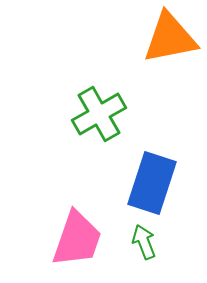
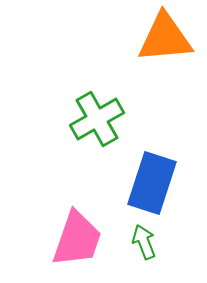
orange triangle: moved 5 px left; rotated 6 degrees clockwise
green cross: moved 2 px left, 5 px down
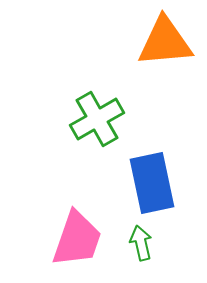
orange triangle: moved 4 px down
blue rectangle: rotated 30 degrees counterclockwise
green arrow: moved 3 px left, 1 px down; rotated 8 degrees clockwise
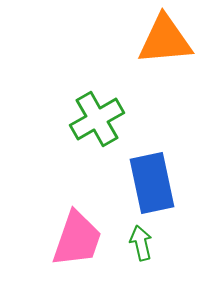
orange triangle: moved 2 px up
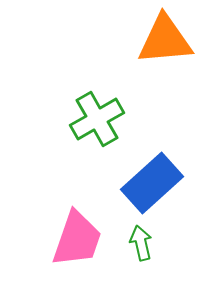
blue rectangle: rotated 60 degrees clockwise
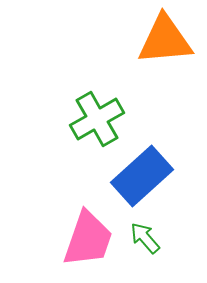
blue rectangle: moved 10 px left, 7 px up
pink trapezoid: moved 11 px right
green arrow: moved 4 px right, 5 px up; rotated 28 degrees counterclockwise
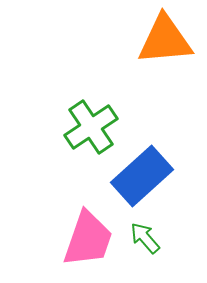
green cross: moved 6 px left, 8 px down; rotated 4 degrees counterclockwise
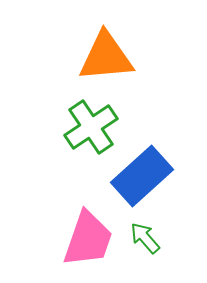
orange triangle: moved 59 px left, 17 px down
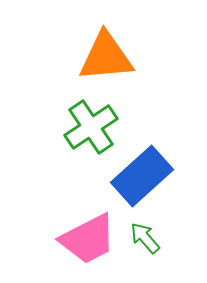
pink trapezoid: rotated 44 degrees clockwise
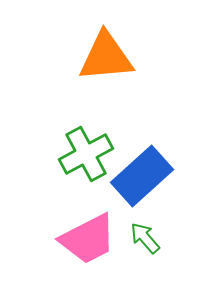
green cross: moved 5 px left, 27 px down; rotated 6 degrees clockwise
